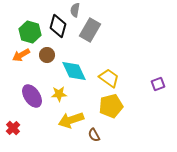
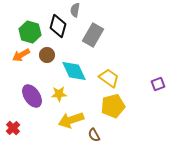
gray rectangle: moved 3 px right, 5 px down
yellow pentagon: moved 2 px right
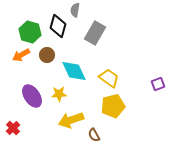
gray rectangle: moved 2 px right, 2 px up
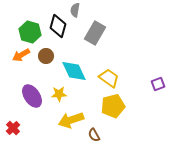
brown circle: moved 1 px left, 1 px down
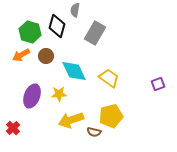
black diamond: moved 1 px left
purple ellipse: rotated 55 degrees clockwise
yellow pentagon: moved 2 px left, 10 px down
brown semicircle: moved 3 px up; rotated 48 degrees counterclockwise
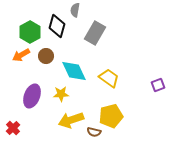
green hexagon: rotated 15 degrees clockwise
purple square: moved 1 px down
yellow star: moved 2 px right
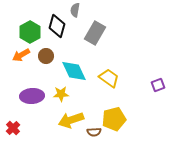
purple ellipse: rotated 65 degrees clockwise
yellow pentagon: moved 3 px right, 3 px down
brown semicircle: rotated 16 degrees counterclockwise
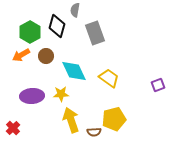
gray rectangle: rotated 50 degrees counterclockwise
yellow arrow: rotated 90 degrees clockwise
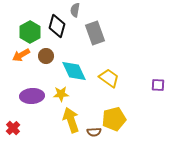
purple square: rotated 24 degrees clockwise
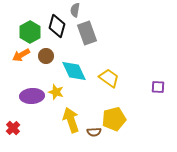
gray rectangle: moved 8 px left
purple square: moved 2 px down
yellow star: moved 5 px left, 2 px up; rotated 21 degrees clockwise
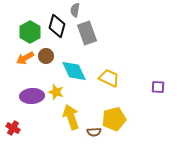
orange arrow: moved 4 px right, 3 px down
yellow trapezoid: rotated 10 degrees counterclockwise
yellow arrow: moved 3 px up
red cross: rotated 16 degrees counterclockwise
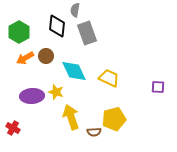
black diamond: rotated 10 degrees counterclockwise
green hexagon: moved 11 px left
